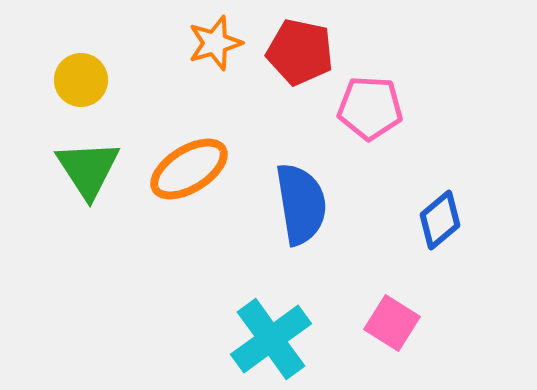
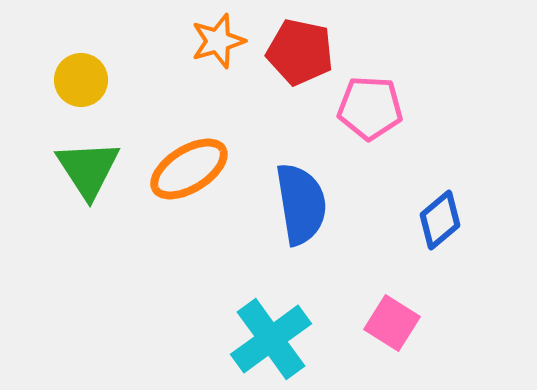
orange star: moved 3 px right, 2 px up
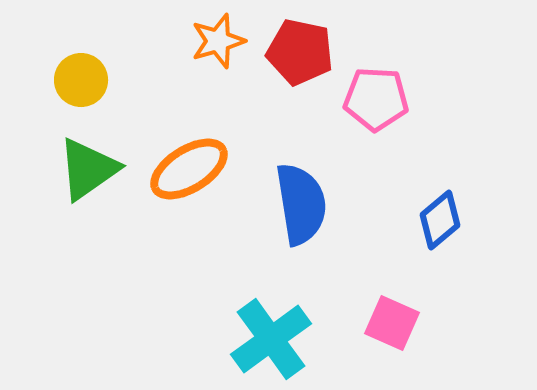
pink pentagon: moved 6 px right, 9 px up
green triangle: rotated 28 degrees clockwise
pink square: rotated 8 degrees counterclockwise
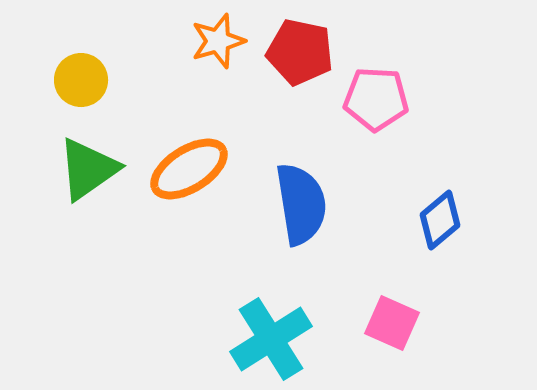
cyan cross: rotated 4 degrees clockwise
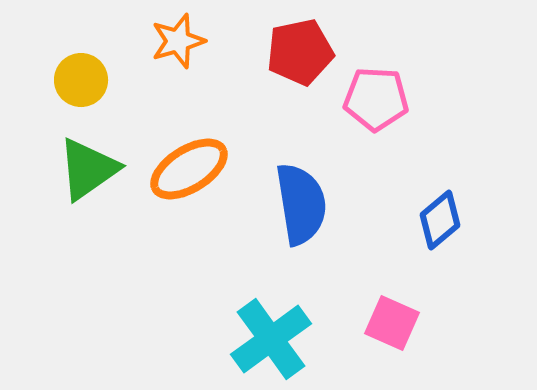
orange star: moved 40 px left
red pentagon: rotated 24 degrees counterclockwise
cyan cross: rotated 4 degrees counterclockwise
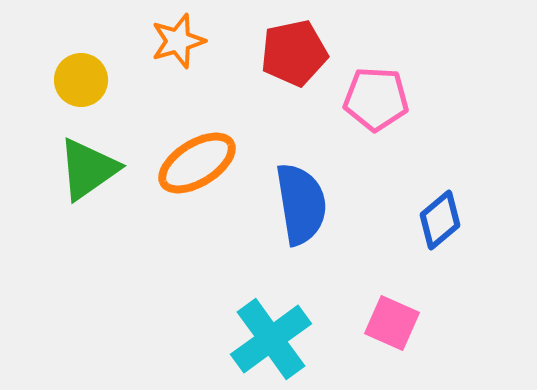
red pentagon: moved 6 px left, 1 px down
orange ellipse: moved 8 px right, 6 px up
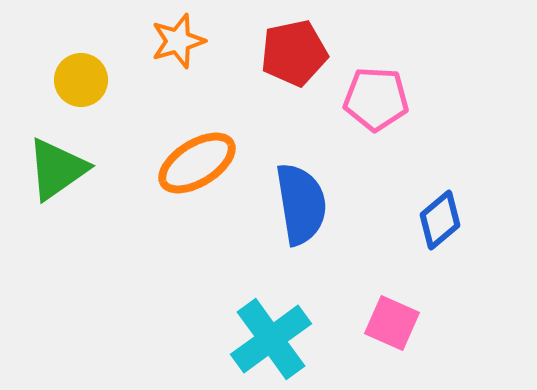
green triangle: moved 31 px left
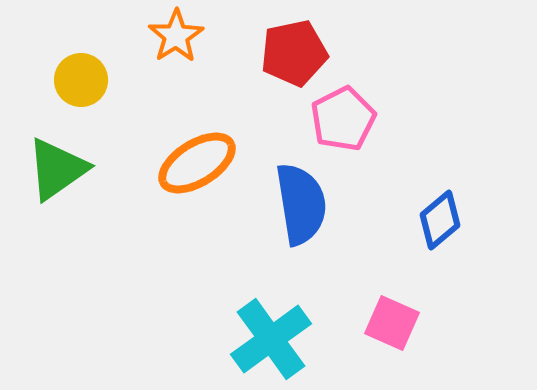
orange star: moved 2 px left, 5 px up; rotated 16 degrees counterclockwise
pink pentagon: moved 33 px left, 20 px down; rotated 30 degrees counterclockwise
